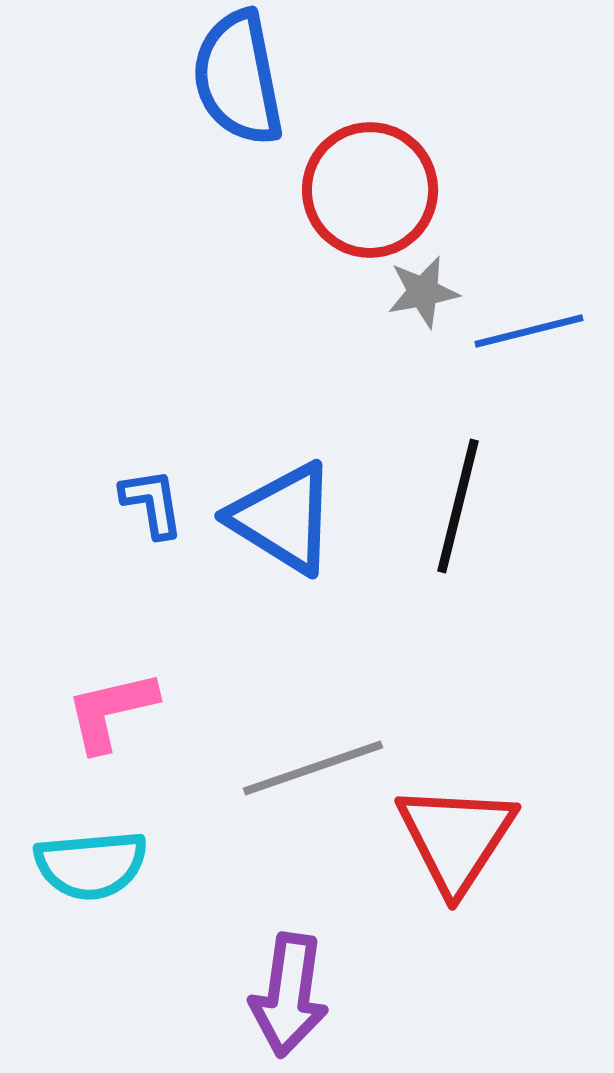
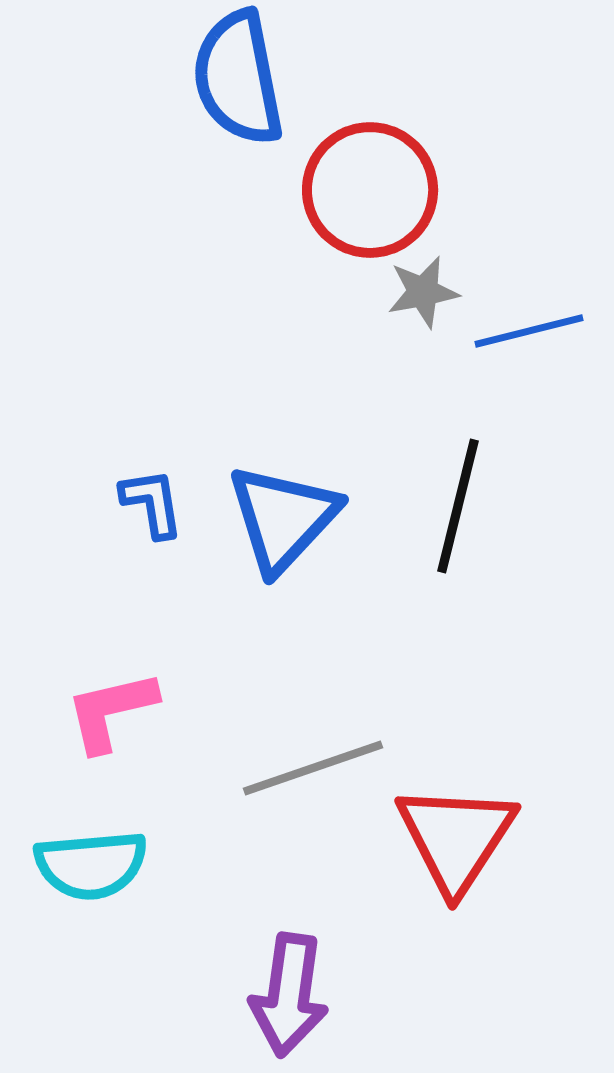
blue triangle: rotated 41 degrees clockwise
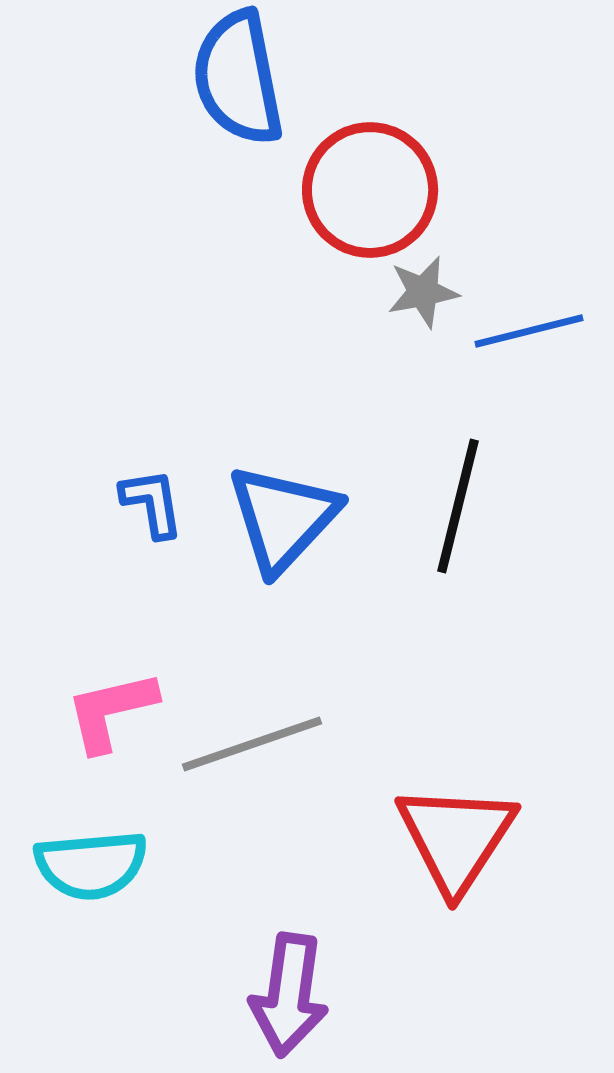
gray line: moved 61 px left, 24 px up
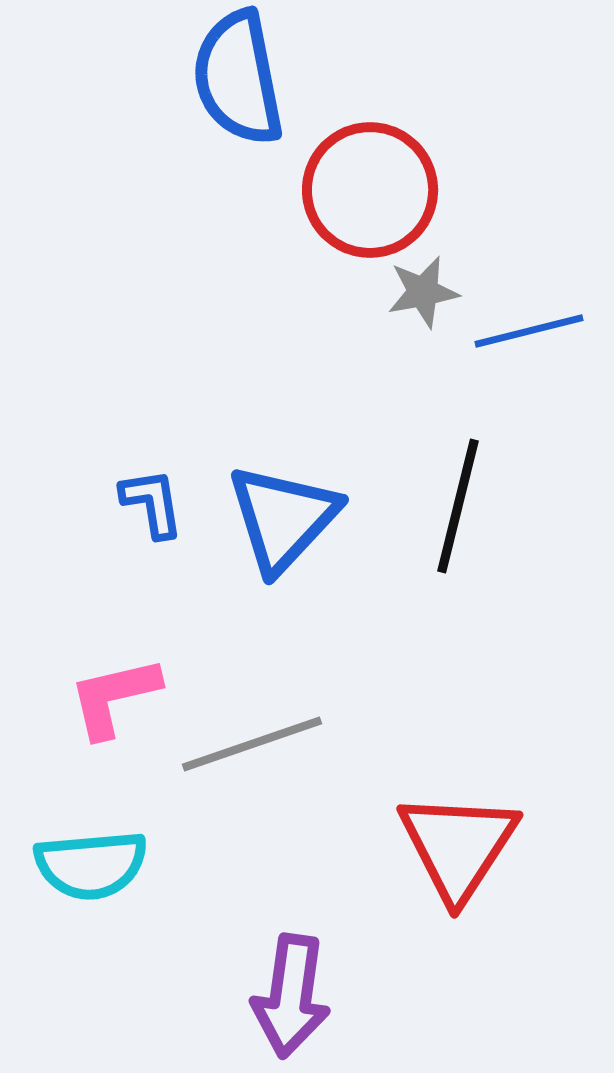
pink L-shape: moved 3 px right, 14 px up
red triangle: moved 2 px right, 8 px down
purple arrow: moved 2 px right, 1 px down
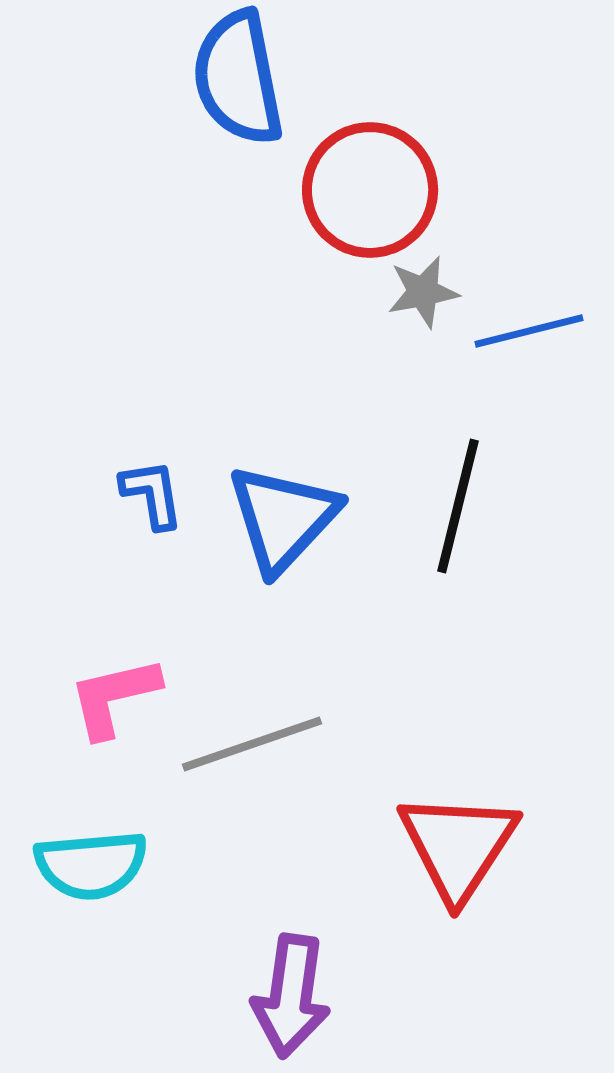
blue L-shape: moved 9 px up
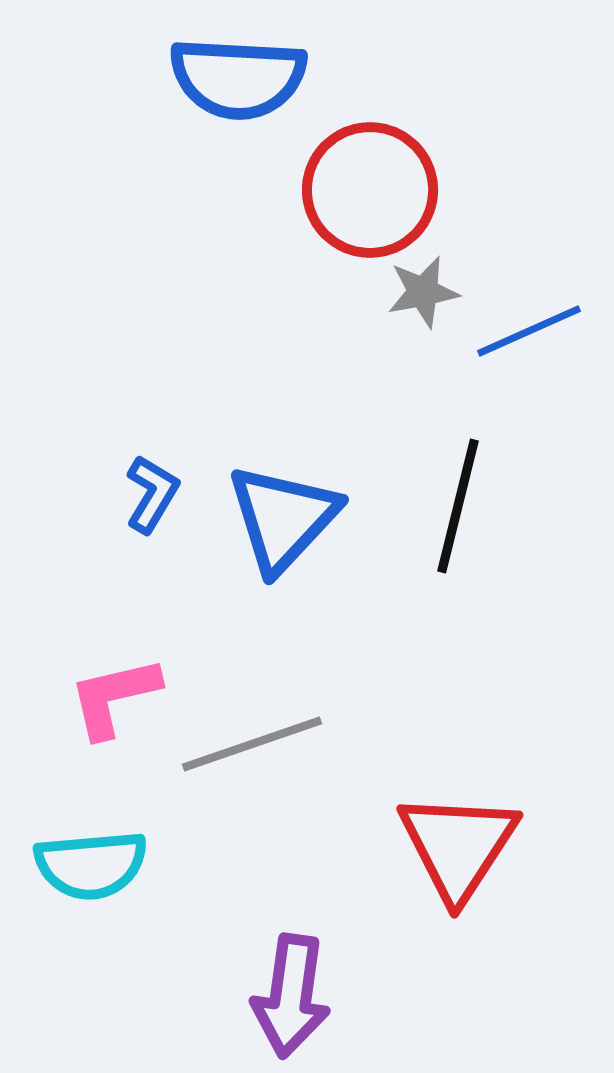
blue semicircle: rotated 76 degrees counterclockwise
blue line: rotated 10 degrees counterclockwise
blue L-shape: rotated 40 degrees clockwise
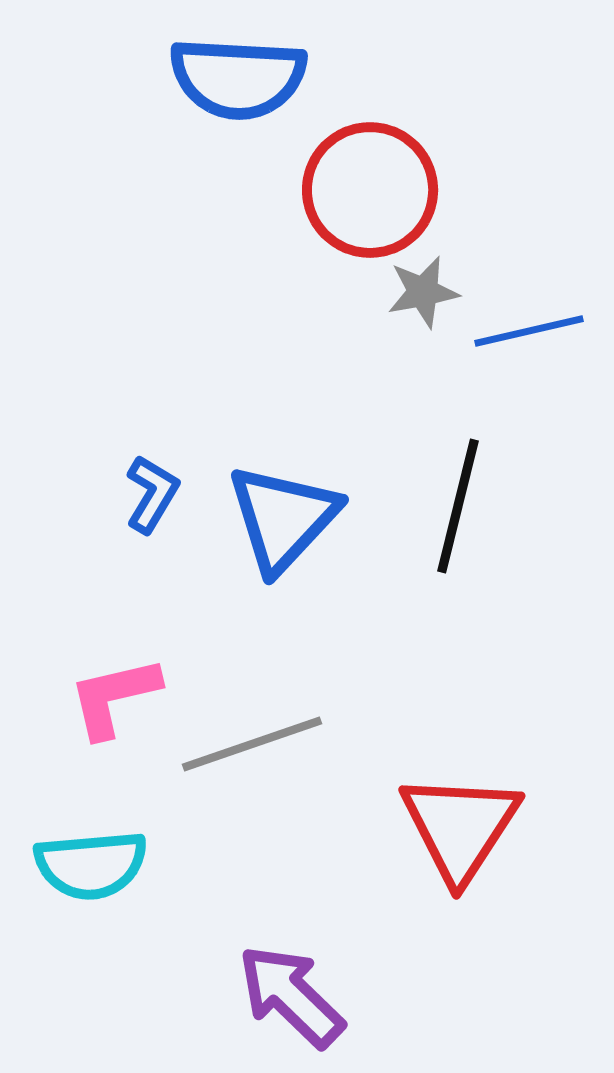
blue line: rotated 11 degrees clockwise
red triangle: moved 2 px right, 19 px up
purple arrow: rotated 126 degrees clockwise
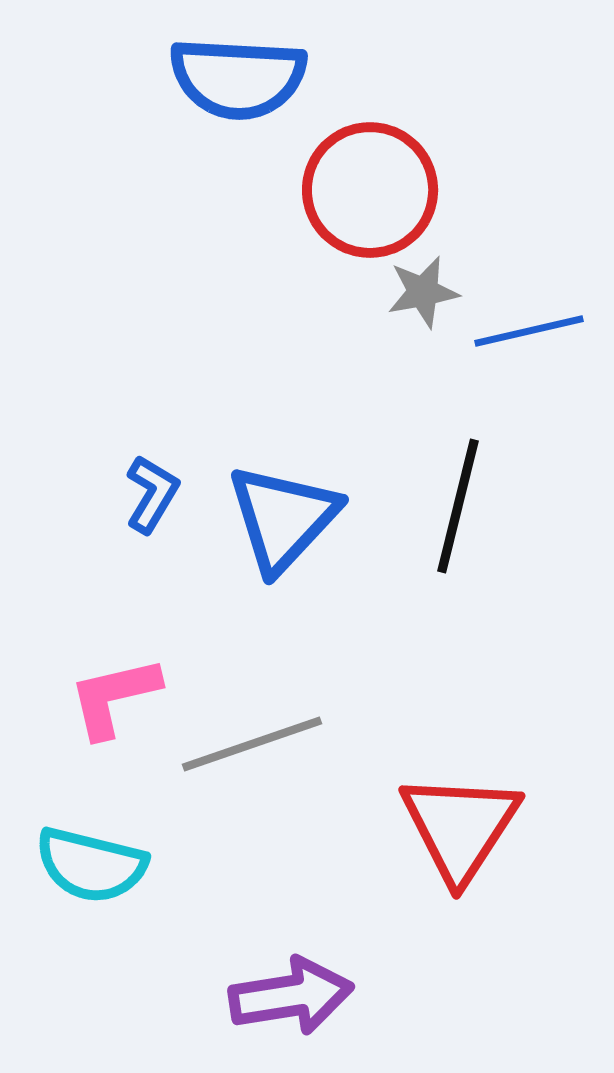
cyan semicircle: rotated 19 degrees clockwise
purple arrow: rotated 127 degrees clockwise
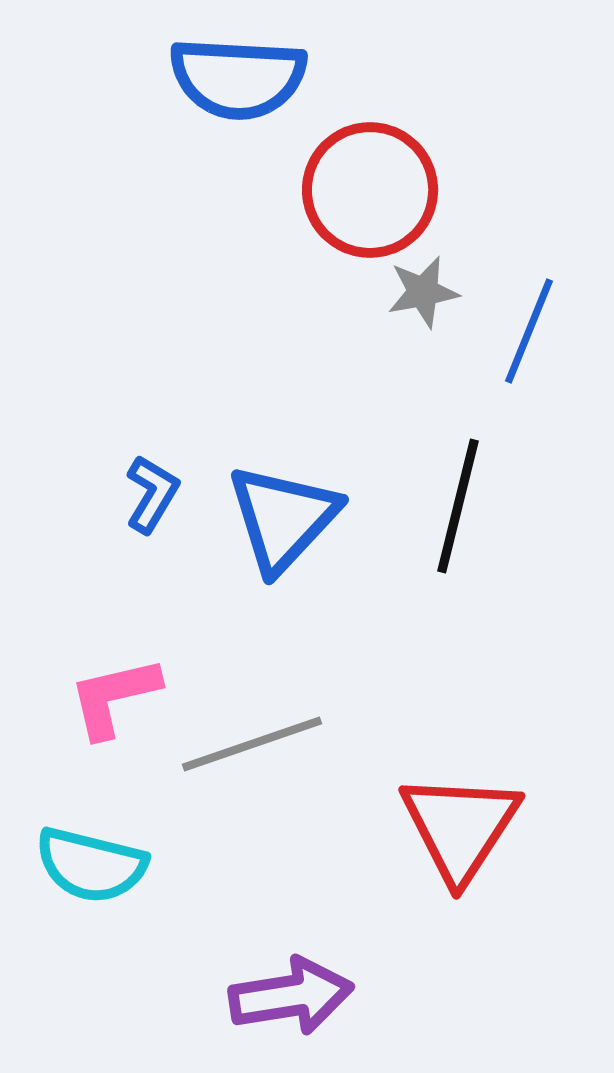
blue line: rotated 55 degrees counterclockwise
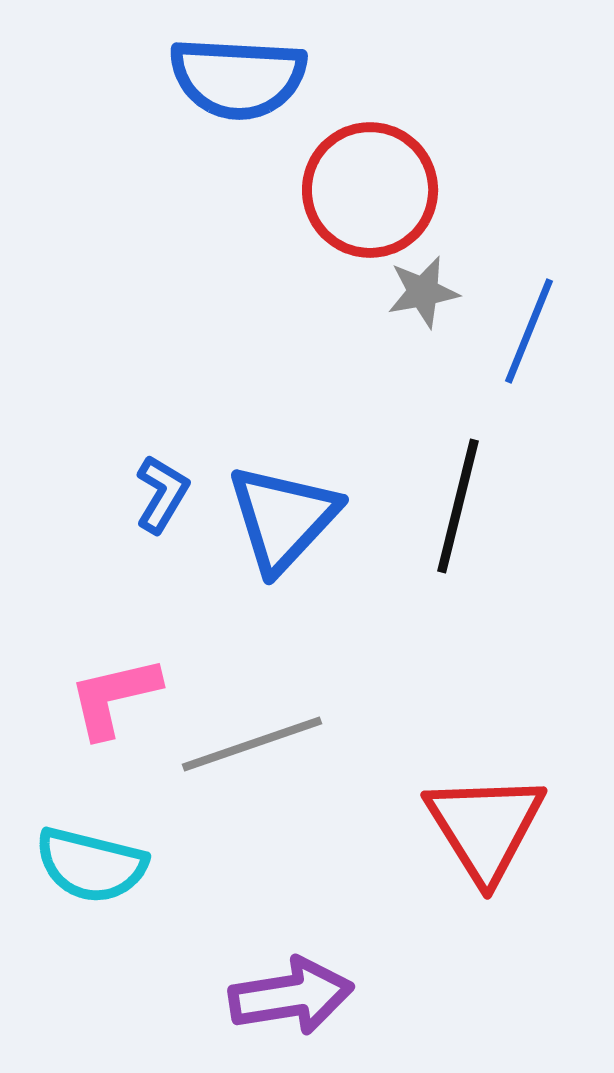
blue L-shape: moved 10 px right
red triangle: moved 25 px right; rotated 5 degrees counterclockwise
